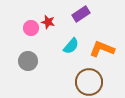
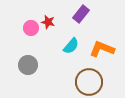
purple rectangle: rotated 18 degrees counterclockwise
gray circle: moved 4 px down
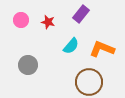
pink circle: moved 10 px left, 8 px up
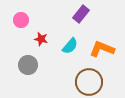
red star: moved 7 px left, 17 px down
cyan semicircle: moved 1 px left
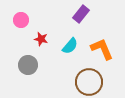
orange L-shape: rotated 45 degrees clockwise
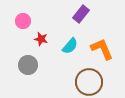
pink circle: moved 2 px right, 1 px down
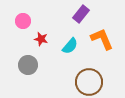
orange L-shape: moved 10 px up
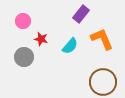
gray circle: moved 4 px left, 8 px up
brown circle: moved 14 px right
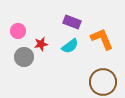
purple rectangle: moved 9 px left, 8 px down; rotated 72 degrees clockwise
pink circle: moved 5 px left, 10 px down
red star: moved 5 px down; rotated 24 degrees counterclockwise
cyan semicircle: rotated 12 degrees clockwise
